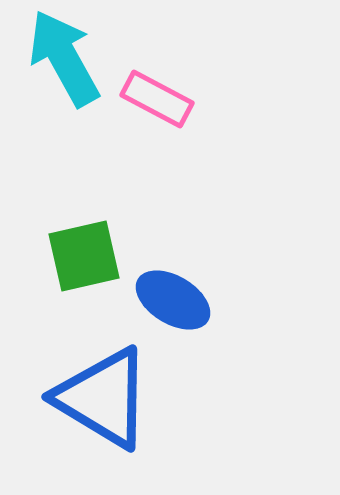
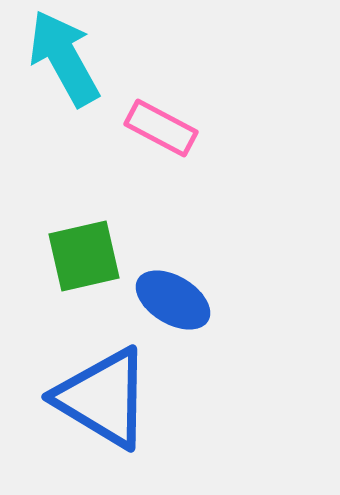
pink rectangle: moved 4 px right, 29 px down
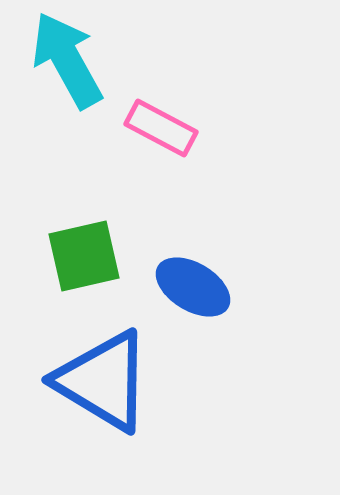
cyan arrow: moved 3 px right, 2 px down
blue ellipse: moved 20 px right, 13 px up
blue triangle: moved 17 px up
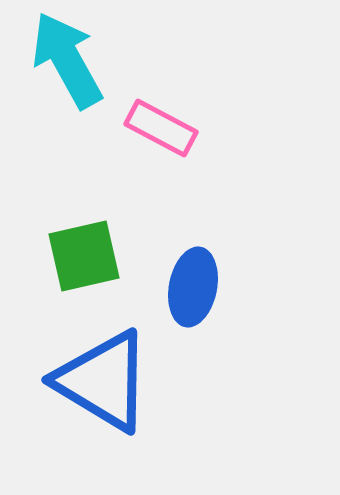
blue ellipse: rotated 70 degrees clockwise
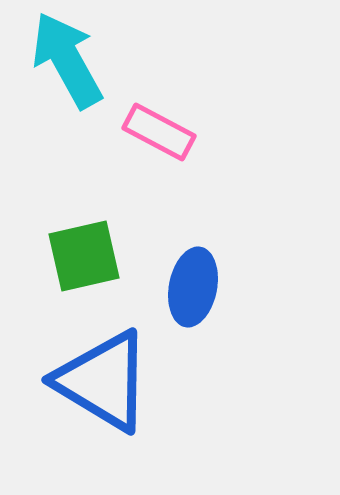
pink rectangle: moved 2 px left, 4 px down
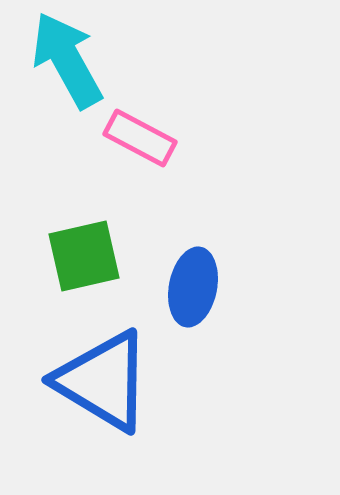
pink rectangle: moved 19 px left, 6 px down
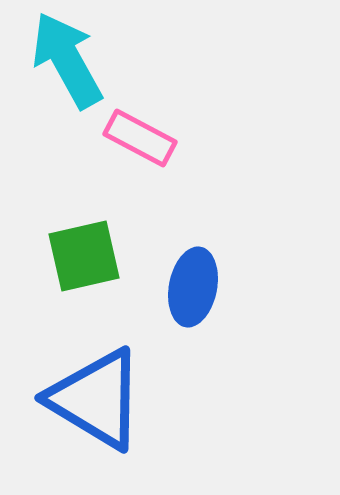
blue triangle: moved 7 px left, 18 px down
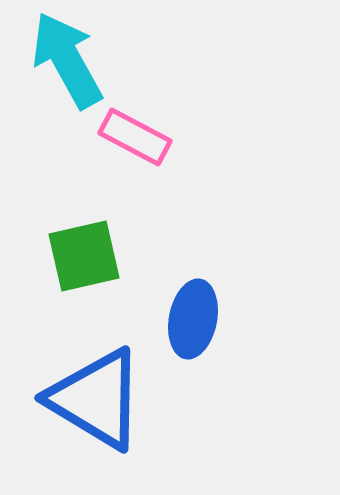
pink rectangle: moved 5 px left, 1 px up
blue ellipse: moved 32 px down
